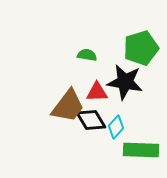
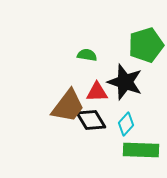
green pentagon: moved 5 px right, 3 px up
black star: rotated 9 degrees clockwise
cyan diamond: moved 10 px right, 3 px up
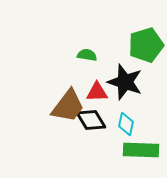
cyan diamond: rotated 30 degrees counterclockwise
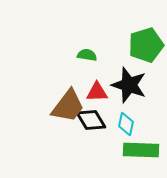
black star: moved 4 px right, 3 px down
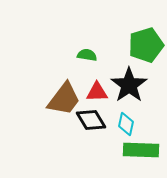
black star: rotated 18 degrees clockwise
brown trapezoid: moved 4 px left, 7 px up
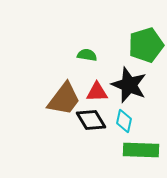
black star: rotated 15 degrees counterclockwise
cyan diamond: moved 2 px left, 3 px up
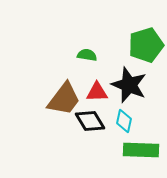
black diamond: moved 1 px left, 1 px down
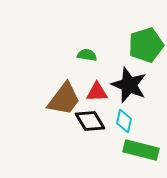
green rectangle: rotated 12 degrees clockwise
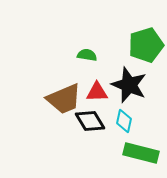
brown trapezoid: rotated 30 degrees clockwise
green rectangle: moved 3 px down
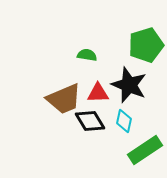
red triangle: moved 1 px right, 1 px down
green rectangle: moved 4 px right, 3 px up; rotated 48 degrees counterclockwise
